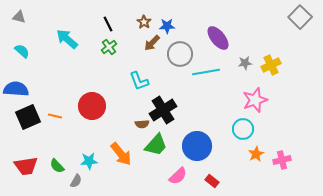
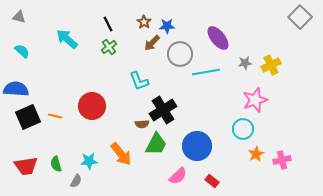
green trapezoid: moved 1 px up; rotated 15 degrees counterclockwise
green semicircle: moved 1 px left, 2 px up; rotated 28 degrees clockwise
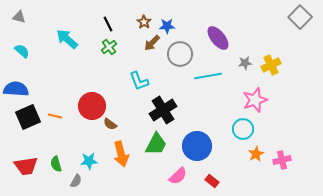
cyan line: moved 2 px right, 4 px down
brown semicircle: moved 32 px left; rotated 40 degrees clockwise
orange arrow: rotated 25 degrees clockwise
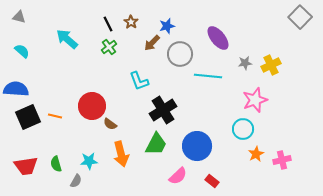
brown star: moved 13 px left
blue star: rotated 14 degrees counterclockwise
cyan line: rotated 16 degrees clockwise
